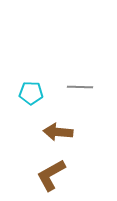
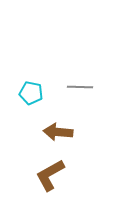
cyan pentagon: rotated 10 degrees clockwise
brown L-shape: moved 1 px left
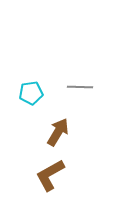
cyan pentagon: rotated 20 degrees counterclockwise
brown arrow: rotated 116 degrees clockwise
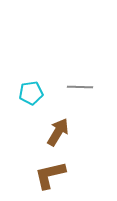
brown L-shape: rotated 16 degrees clockwise
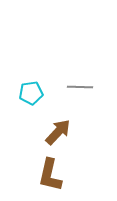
brown arrow: rotated 12 degrees clockwise
brown L-shape: rotated 64 degrees counterclockwise
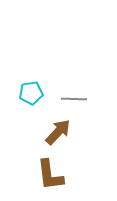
gray line: moved 6 px left, 12 px down
brown L-shape: rotated 20 degrees counterclockwise
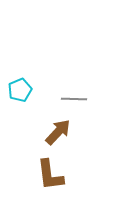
cyan pentagon: moved 11 px left, 3 px up; rotated 15 degrees counterclockwise
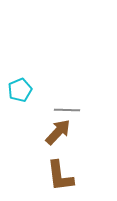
gray line: moved 7 px left, 11 px down
brown L-shape: moved 10 px right, 1 px down
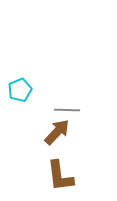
brown arrow: moved 1 px left
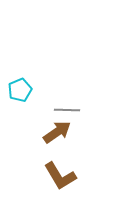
brown arrow: rotated 12 degrees clockwise
brown L-shape: rotated 24 degrees counterclockwise
